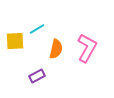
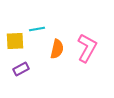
cyan line: rotated 21 degrees clockwise
orange semicircle: moved 1 px right
purple rectangle: moved 16 px left, 7 px up
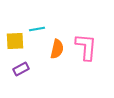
pink L-shape: moved 1 px left, 1 px up; rotated 24 degrees counterclockwise
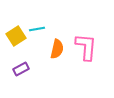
yellow square: moved 1 px right, 5 px up; rotated 30 degrees counterclockwise
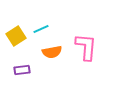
cyan line: moved 4 px right; rotated 14 degrees counterclockwise
orange semicircle: moved 5 px left, 3 px down; rotated 66 degrees clockwise
purple rectangle: moved 1 px right, 1 px down; rotated 21 degrees clockwise
